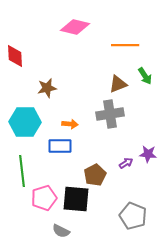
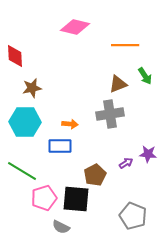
brown star: moved 15 px left
green line: rotated 52 degrees counterclockwise
gray semicircle: moved 4 px up
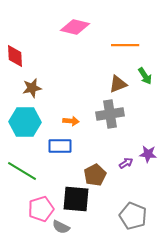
orange arrow: moved 1 px right, 3 px up
pink pentagon: moved 3 px left, 11 px down
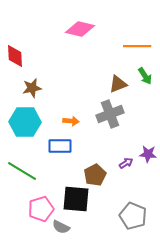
pink diamond: moved 5 px right, 2 px down
orange line: moved 12 px right, 1 px down
gray cross: rotated 12 degrees counterclockwise
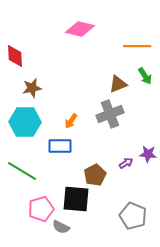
orange arrow: rotated 119 degrees clockwise
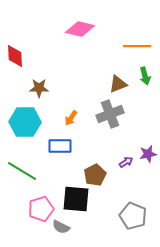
green arrow: rotated 18 degrees clockwise
brown star: moved 7 px right; rotated 12 degrees clockwise
orange arrow: moved 3 px up
purple star: rotated 18 degrees counterclockwise
purple arrow: moved 1 px up
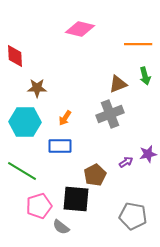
orange line: moved 1 px right, 2 px up
brown star: moved 2 px left
orange arrow: moved 6 px left
pink pentagon: moved 2 px left, 3 px up
gray pentagon: rotated 12 degrees counterclockwise
gray semicircle: rotated 12 degrees clockwise
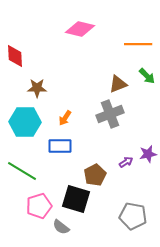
green arrow: moved 2 px right; rotated 30 degrees counterclockwise
black square: rotated 12 degrees clockwise
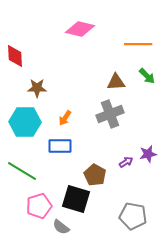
brown triangle: moved 2 px left, 2 px up; rotated 18 degrees clockwise
brown pentagon: rotated 15 degrees counterclockwise
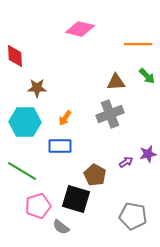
pink pentagon: moved 1 px left
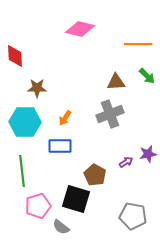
green line: rotated 52 degrees clockwise
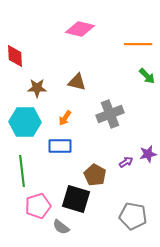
brown triangle: moved 39 px left; rotated 18 degrees clockwise
